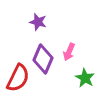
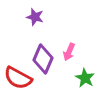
purple star: moved 3 px left, 5 px up
red semicircle: rotated 92 degrees clockwise
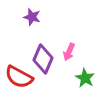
purple star: moved 3 px left
red semicircle: moved 1 px right, 1 px up
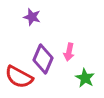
pink arrow: rotated 12 degrees counterclockwise
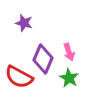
purple star: moved 8 px left, 6 px down
pink arrow: rotated 30 degrees counterclockwise
green star: moved 16 px left
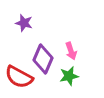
pink arrow: moved 2 px right, 1 px up
green star: moved 2 px up; rotated 30 degrees clockwise
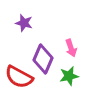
pink arrow: moved 3 px up
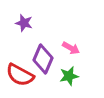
pink arrow: rotated 42 degrees counterclockwise
red semicircle: moved 1 px right, 2 px up
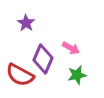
purple star: moved 2 px right; rotated 18 degrees clockwise
green star: moved 8 px right, 1 px up
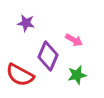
purple star: rotated 24 degrees counterclockwise
pink arrow: moved 3 px right, 8 px up
purple diamond: moved 5 px right, 3 px up
